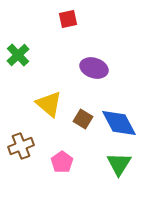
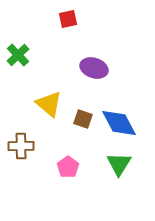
brown square: rotated 12 degrees counterclockwise
brown cross: rotated 20 degrees clockwise
pink pentagon: moved 6 px right, 5 px down
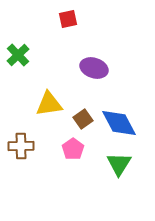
yellow triangle: rotated 48 degrees counterclockwise
brown square: rotated 36 degrees clockwise
pink pentagon: moved 5 px right, 18 px up
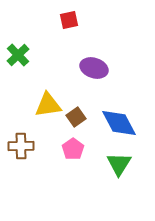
red square: moved 1 px right, 1 px down
yellow triangle: moved 1 px left, 1 px down
brown square: moved 7 px left, 2 px up
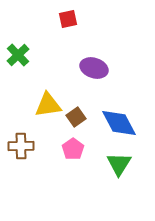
red square: moved 1 px left, 1 px up
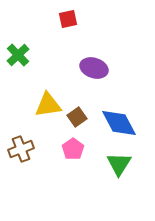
brown square: moved 1 px right
brown cross: moved 3 px down; rotated 20 degrees counterclockwise
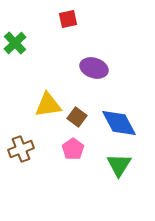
green cross: moved 3 px left, 12 px up
brown square: rotated 18 degrees counterclockwise
green triangle: moved 1 px down
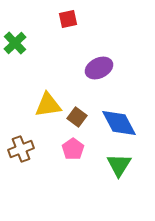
purple ellipse: moved 5 px right; rotated 44 degrees counterclockwise
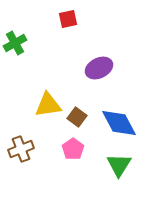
green cross: rotated 15 degrees clockwise
